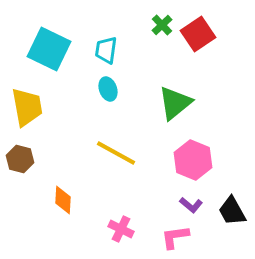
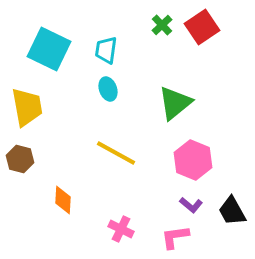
red square: moved 4 px right, 7 px up
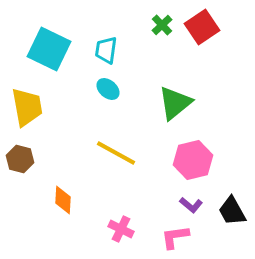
cyan ellipse: rotated 30 degrees counterclockwise
pink hexagon: rotated 24 degrees clockwise
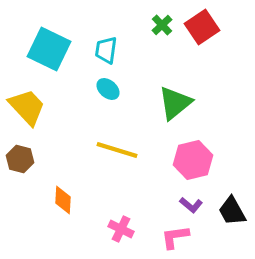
yellow trapezoid: rotated 33 degrees counterclockwise
yellow line: moved 1 px right, 3 px up; rotated 12 degrees counterclockwise
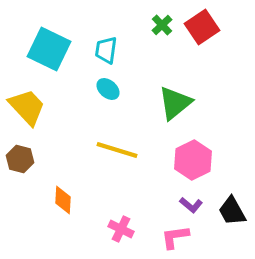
pink hexagon: rotated 12 degrees counterclockwise
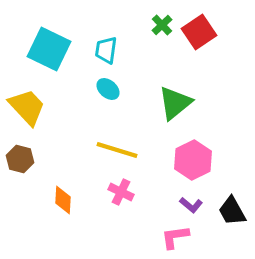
red square: moved 3 px left, 5 px down
pink cross: moved 37 px up
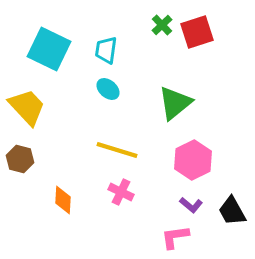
red square: moved 2 px left; rotated 16 degrees clockwise
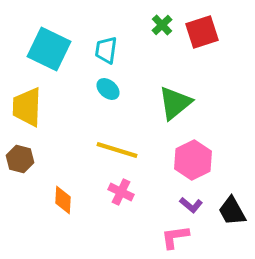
red square: moved 5 px right
yellow trapezoid: rotated 135 degrees counterclockwise
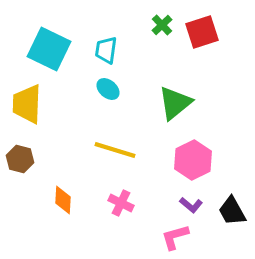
yellow trapezoid: moved 3 px up
yellow line: moved 2 px left
pink cross: moved 11 px down
pink L-shape: rotated 8 degrees counterclockwise
